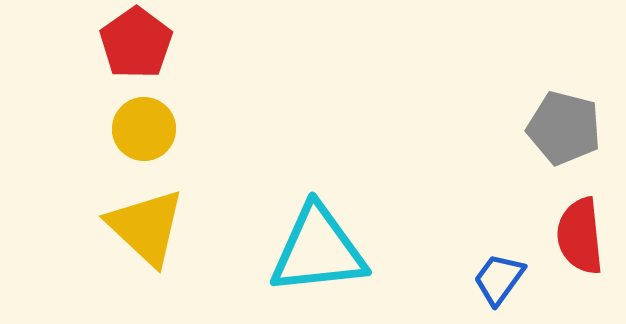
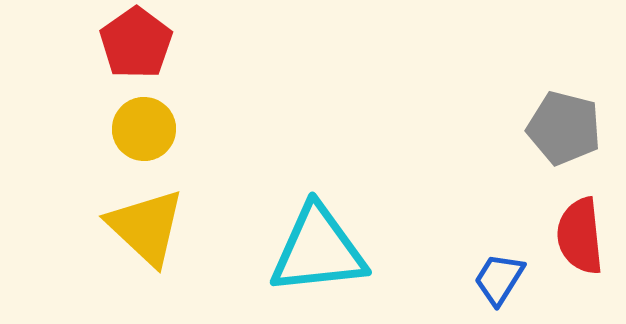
blue trapezoid: rotated 4 degrees counterclockwise
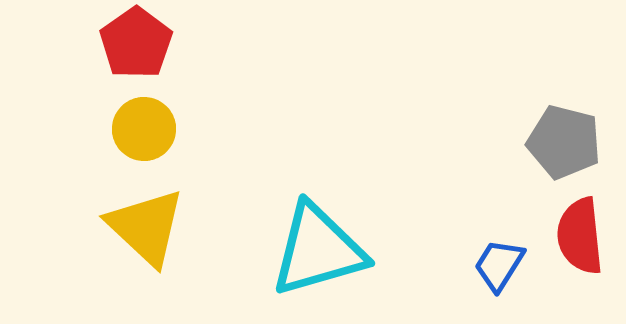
gray pentagon: moved 14 px down
cyan triangle: rotated 10 degrees counterclockwise
blue trapezoid: moved 14 px up
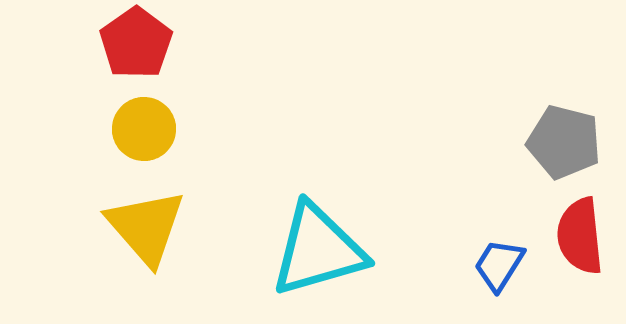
yellow triangle: rotated 6 degrees clockwise
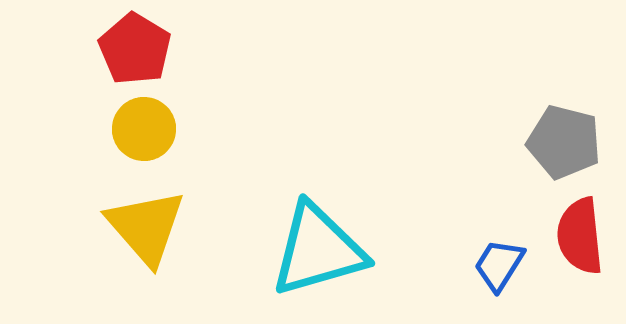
red pentagon: moved 1 px left, 6 px down; rotated 6 degrees counterclockwise
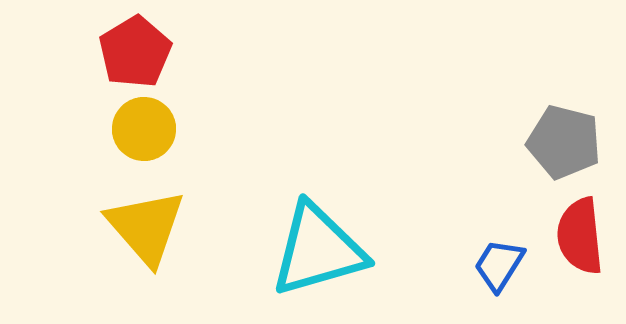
red pentagon: moved 3 px down; rotated 10 degrees clockwise
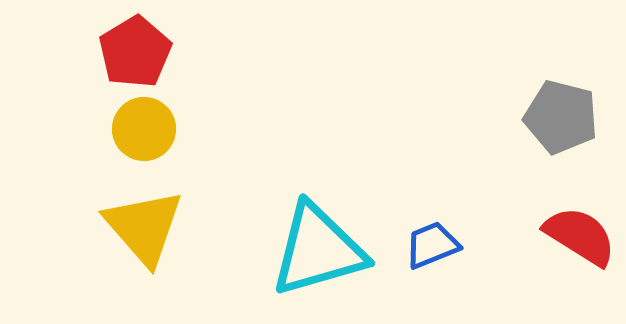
gray pentagon: moved 3 px left, 25 px up
yellow triangle: moved 2 px left
red semicircle: rotated 128 degrees clockwise
blue trapezoid: moved 67 px left, 20 px up; rotated 36 degrees clockwise
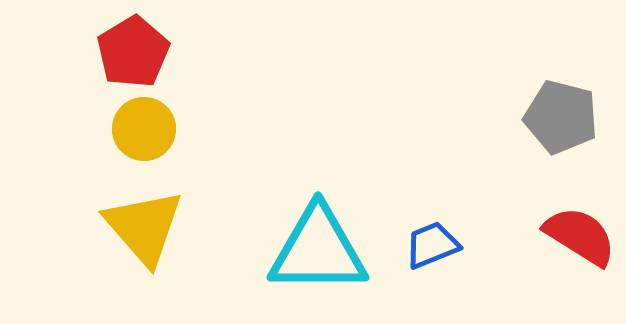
red pentagon: moved 2 px left
cyan triangle: rotated 16 degrees clockwise
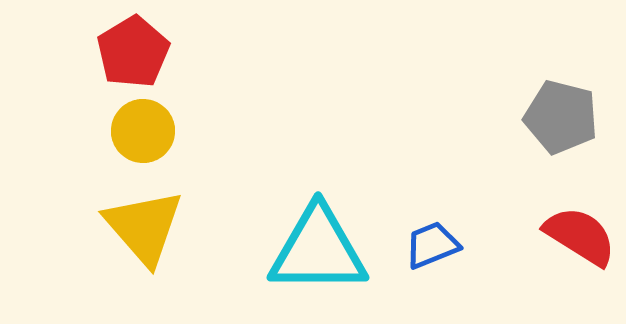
yellow circle: moved 1 px left, 2 px down
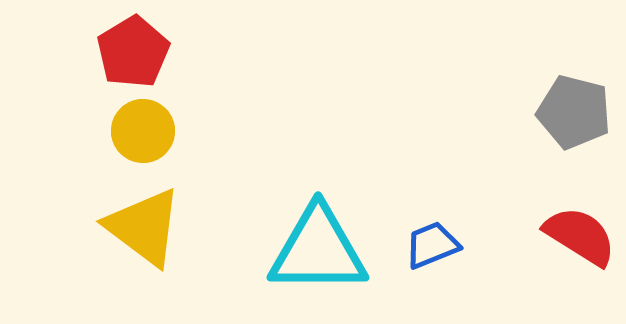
gray pentagon: moved 13 px right, 5 px up
yellow triangle: rotated 12 degrees counterclockwise
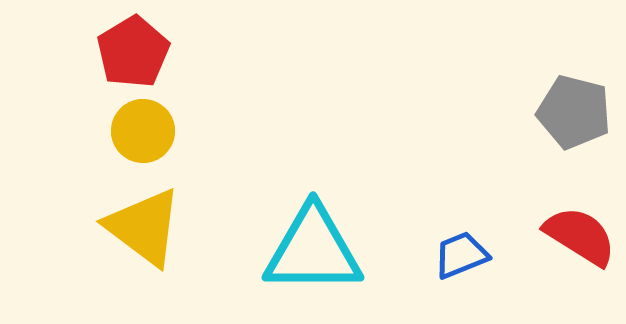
blue trapezoid: moved 29 px right, 10 px down
cyan triangle: moved 5 px left
